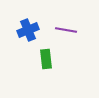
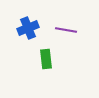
blue cross: moved 2 px up
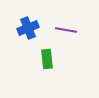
green rectangle: moved 1 px right
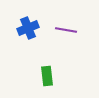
green rectangle: moved 17 px down
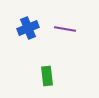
purple line: moved 1 px left, 1 px up
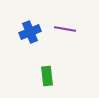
blue cross: moved 2 px right, 4 px down
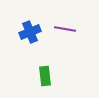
green rectangle: moved 2 px left
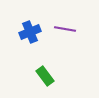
green rectangle: rotated 30 degrees counterclockwise
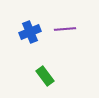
purple line: rotated 15 degrees counterclockwise
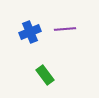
green rectangle: moved 1 px up
